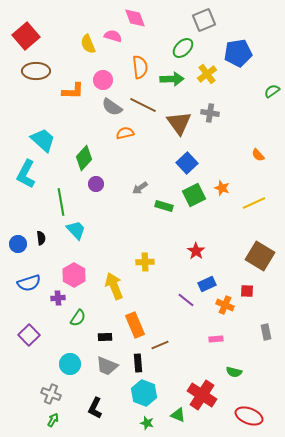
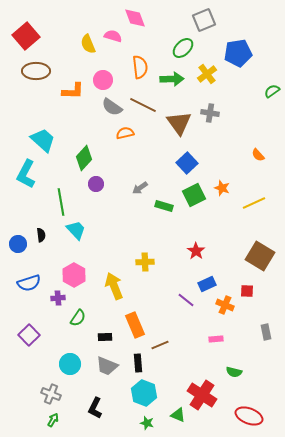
black semicircle at (41, 238): moved 3 px up
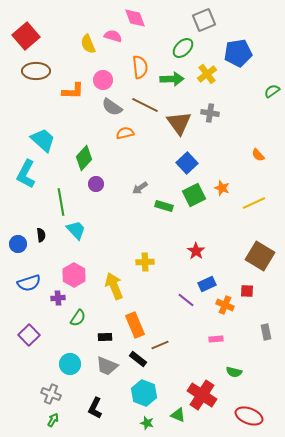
brown line at (143, 105): moved 2 px right
black rectangle at (138, 363): moved 4 px up; rotated 48 degrees counterclockwise
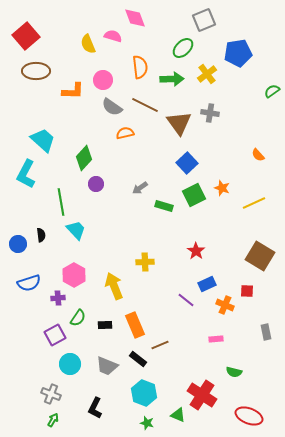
purple square at (29, 335): moved 26 px right; rotated 15 degrees clockwise
black rectangle at (105, 337): moved 12 px up
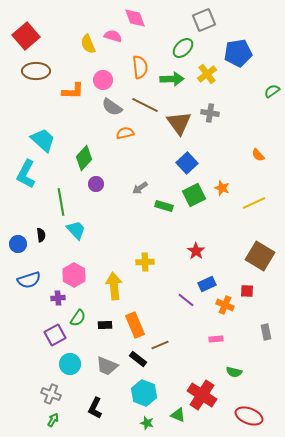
blue semicircle at (29, 283): moved 3 px up
yellow arrow at (114, 286): rotated 16 degrees clockwise
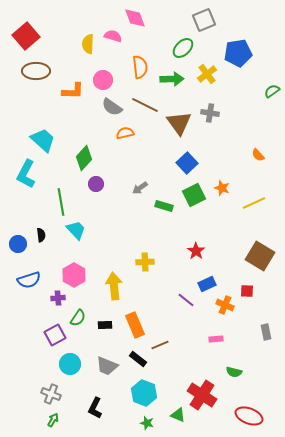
yellow semicircle at (88, 44): rotated 24 degrees clockwise
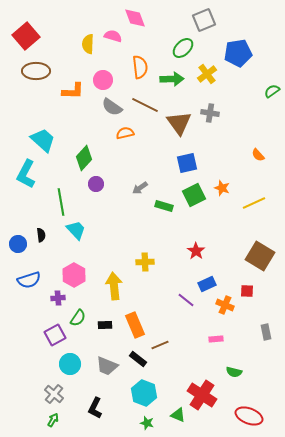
blue square at (187, 163): rotated 30 degrees clockwise
gray cross at (51, 394): moved 3 px right; rotated 18 degrees clockwise
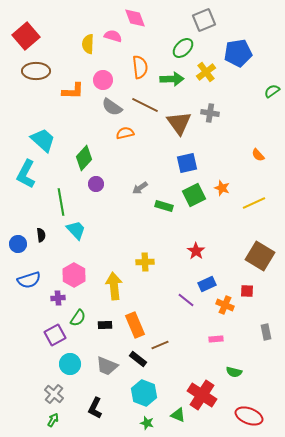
yellow cross at (207, 74): moved 1 px left, 2 px up
